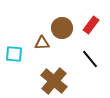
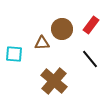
brown circle: moved 1 px down
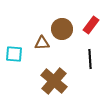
black line: rotated 36 degrees clockwise
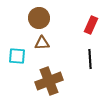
red rectangle: rotated 12 degrees counterclockwise
brown circle: moved 23 px left, 11 px up
cyan square: moved 3 px right, 2 px down
brown cross: moved 5 px left; rotated 28 degrees clockwise
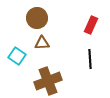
brown circle: moved 2 px left
cyan square: rotated 30 degrees clockwise
brown cross: moved 1 px left
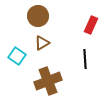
brown circle: moved 1 px right, 2 px up
brown triangle: rotated 28 degrees counterclockwise
black line: moved 5 px left
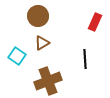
red rectangle: moved 4 px right, 3 px up
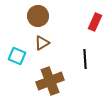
cyan square: rotated 12 degrees counterclockwise
brown cross: moved 2 px right
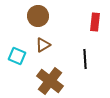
red rectangle: rotated 18 degrees counterclockwise
brown triangle: moved 1 px right, 2 px down
brown cross: rotated 32 degrees counterclockwise
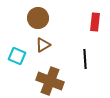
brown circle: moved 2 px down
brown cross: rotated 16 degrees counterclockwise
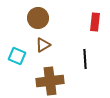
brown cross: rotated 28 degrees counterclockwise
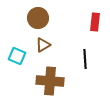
brown cross: rotated 12 degrees clockwise
